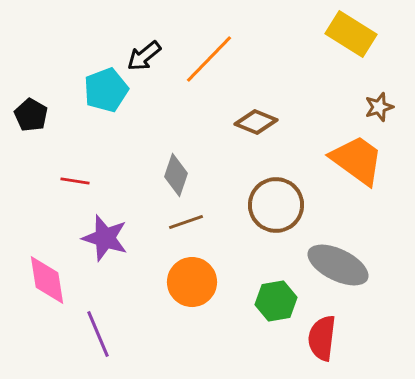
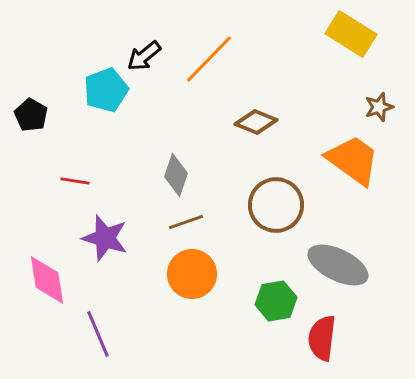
orange trapezoid: moved 4 px left
orange circle: moved 8 px up
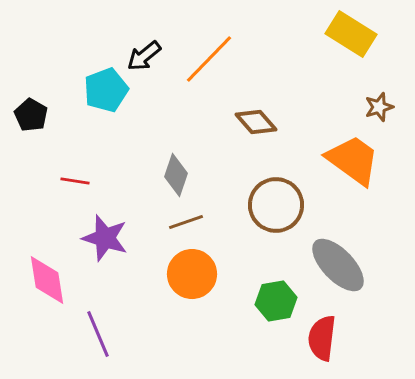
brown diamond: rotated 27 degrees clockwise
gray ellipse: rotated 20 degrees clockwise
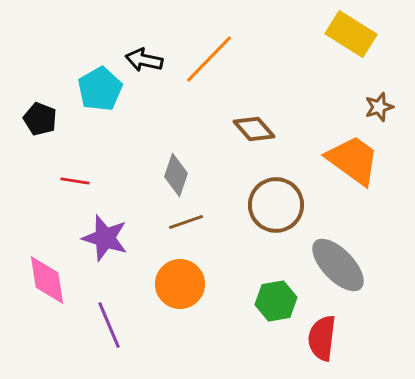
black arrow: moved 4 px down; rotated 51 degrees clockwise
cyan pentagon: moved 6 px left, 1 px up; rotated 9 degrees counterclockwise
black pentagon: moved 9 px right, 4 px down; rotated 8 degrees counterclockwise
brown diamond: moved 2 px left, 7 px down
orange circle: moved 12 px left, 10 px down
purple line: moved 11 px right, 9 px up
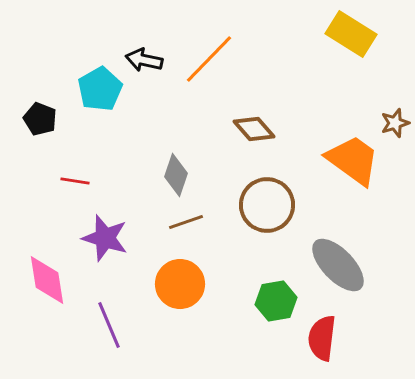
brown star: moved 16 px right, 16 px down
brown circle: moved 9 px left
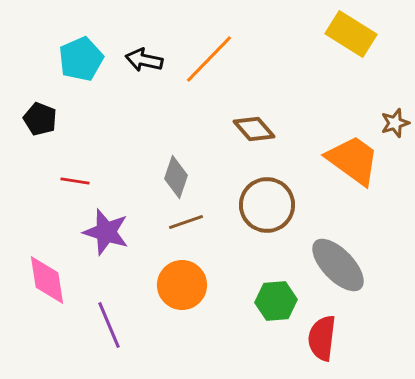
cyan pentagon: moved 19 px left, 30 px up; rotated 6 degrees clockwise
gray diamond: moved 2 px down
purple star: moved 1 px right, 6 px up
orange circle: moved 2 px right, 1 px down
green hexagon: rotated 6 degrees clockwise
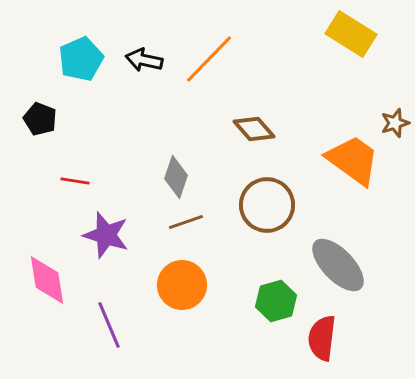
purple star: moved 3 px down
green hexagon: rotated 12 degrees counterclockwise
